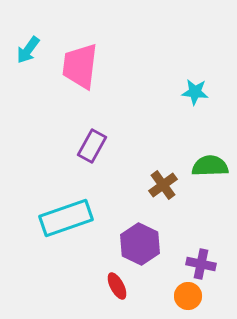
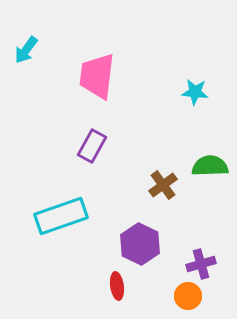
cyan arrow: moved 2 px left
pink trapezoid: moved 17 px right, 10 px down
cyan rectangle: moved 5 px left, 2 px up
purple cross: rotated 28 degrees counterclockwise
red ellipse: rotated 20 degrees clockwise
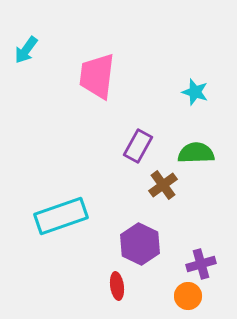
cyan star: rotated 12 degrees clockwise
purple rectangle: moved 46 px right
green semicircle: moved 14 px left, 13 px up
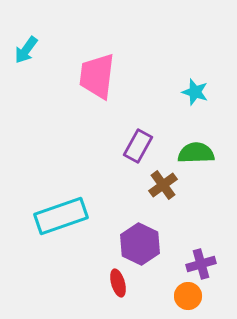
red ellipse: moved 1 px right, 3 px up; rotated 8 degrees counterclockwise
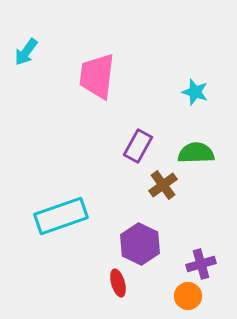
cyan arrow: moved 2 px down
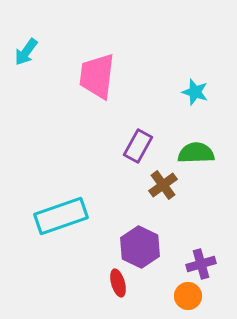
purple hexagon: moved 3 px down
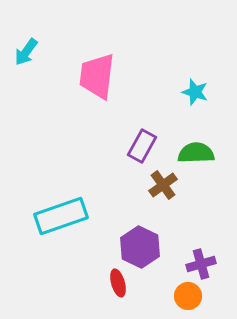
purple rectangle: moved 4 px right
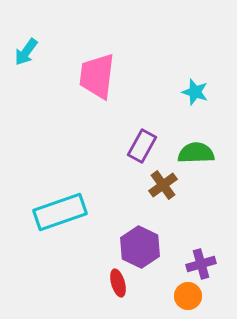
cyan rectangle: moved 1 px left, 4 px up
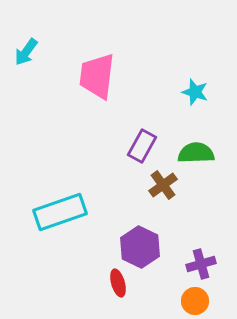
orange circle: moved 7 px right, 5 px down
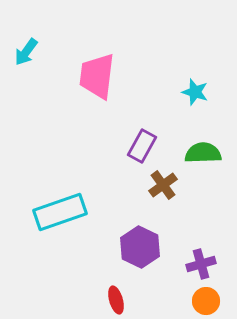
green semicircle: moved 7 px right
red ellipse: moved 2 px left, 17 px down
orange circle: moved 11 px right
